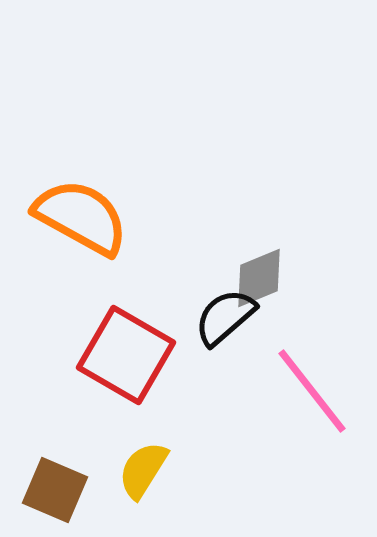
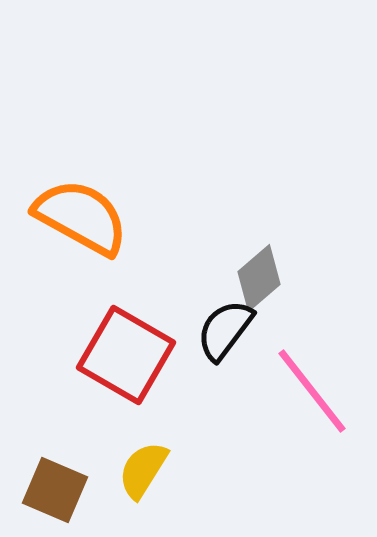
gray diamond: rotated 18 degrees counterclockwise
black semicircle: moved 13 px down; rotated 12 degrees counterclockwise
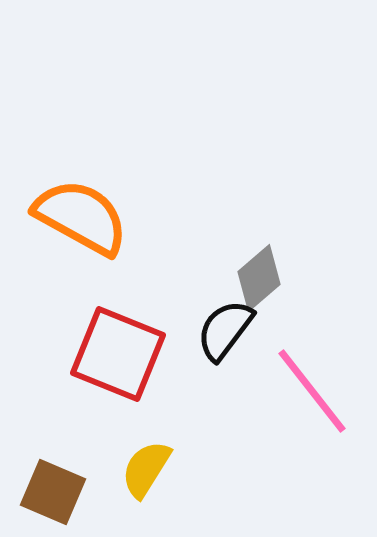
red square: moved 8 px left, 1 px up; rotated 8 degrees counterclockwise
yellow semicircle: moved 3 px right, 1 px up
brown square: moved 2 px left, 2 px down
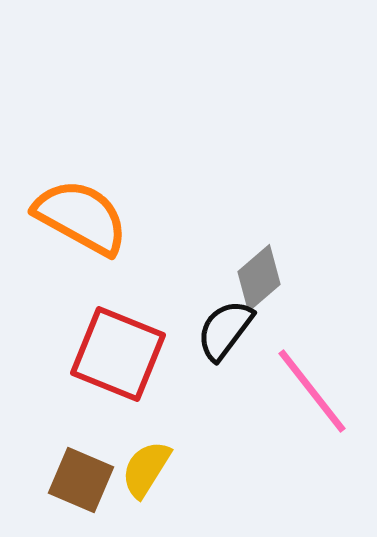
brown square: moved 28 px right, 12 px up
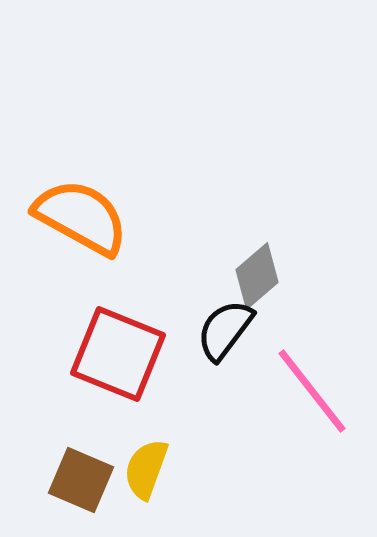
gray diamond: moved 2 px left, 2 px up
yellow semicircle: rotated 12 degrees counterclockwise
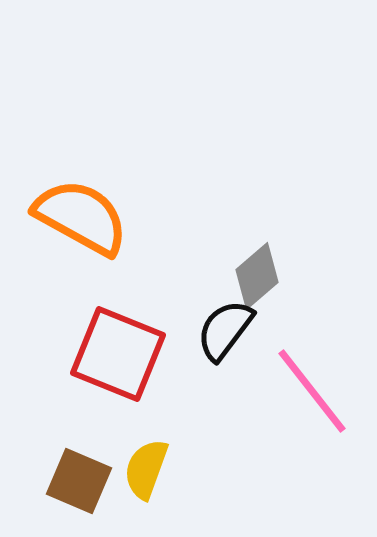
brown square: moved 2 px left, 1 px down
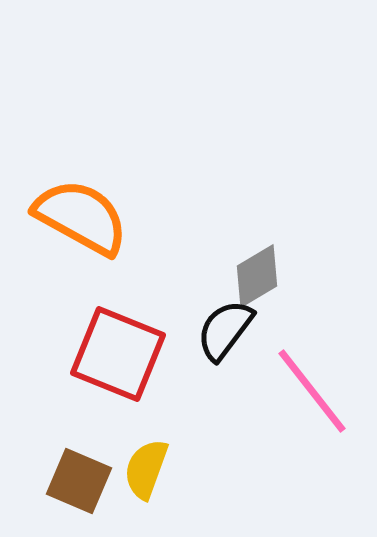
gray diamond: rotated 10 degrees clockwise
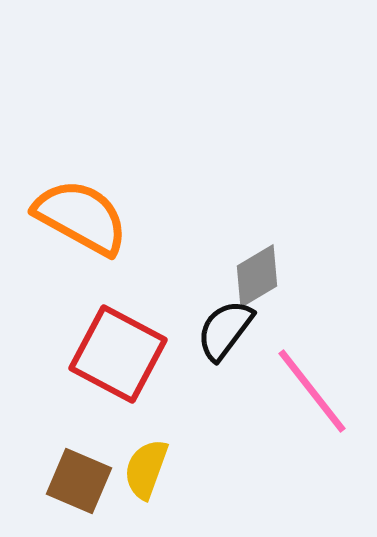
red square: rotated 6 degrees clockwise
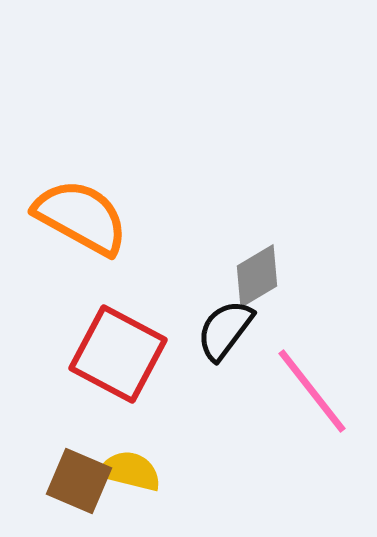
yellow semicircle: moved 16 px left, 2 px down; rotated 84 degrees clockwise
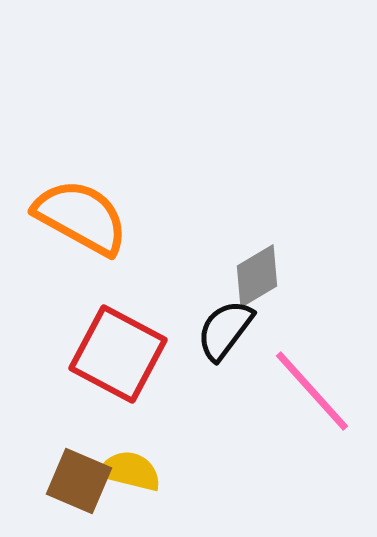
pink line: rotated 4 degrees counterclockwise
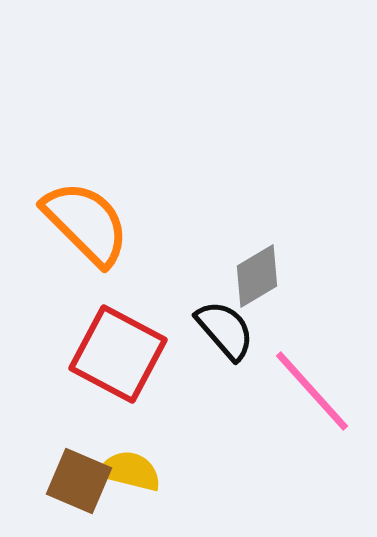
orange semicircle: moved 5 px right, 6 px down; rotated 16 degrees clockwise
black semicircle: rotated 102 degrees clockwise
